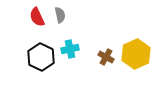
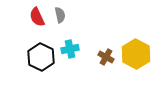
yellow hexagon: rotated 8 degrees counterclockwise
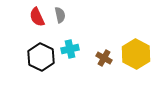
brown cross: moved 2 px left, 1 px down
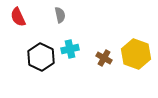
red semicircle: moved 19 px left
yellow hexagon: rotated 8 degrees counterclockwise
